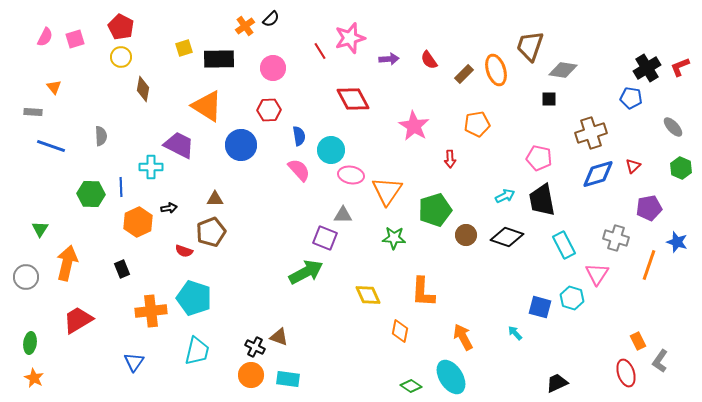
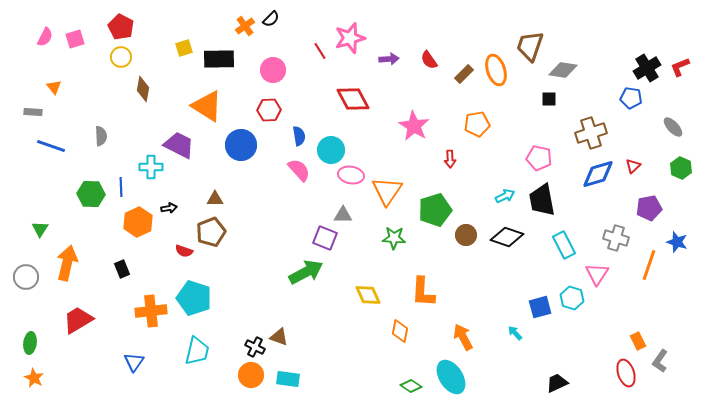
pink circle at (273, 68): moved 2 px down
blue square at (540, 307): rotated 30 degrees counterclockwise
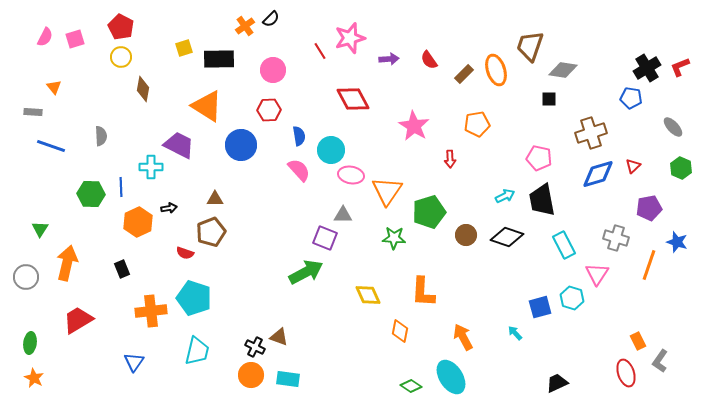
green pentagon at (435, 210): moved 6 px left, 2 px down
red semicircle at (184, 251): moved 1 px right, 2 px down
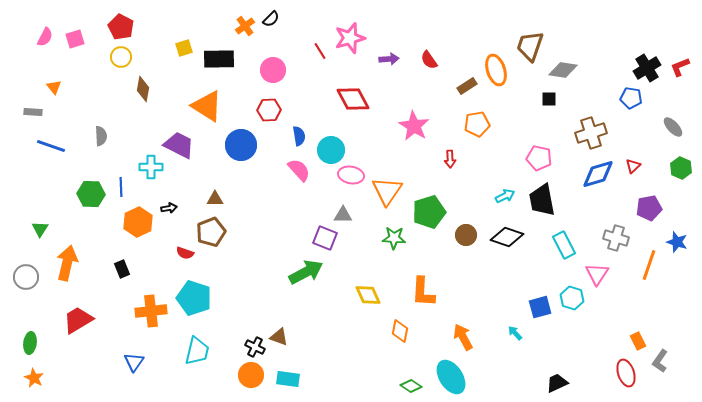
brown rectangle at (464, 74): moved 3 px right, 12 px down; rotated 12 degrees clockwise
